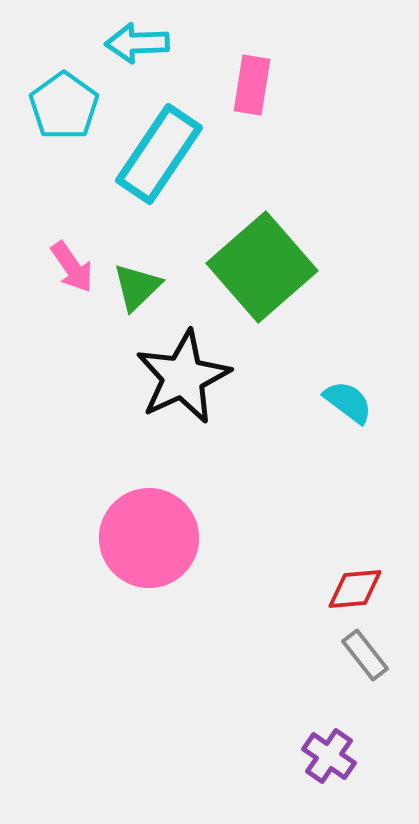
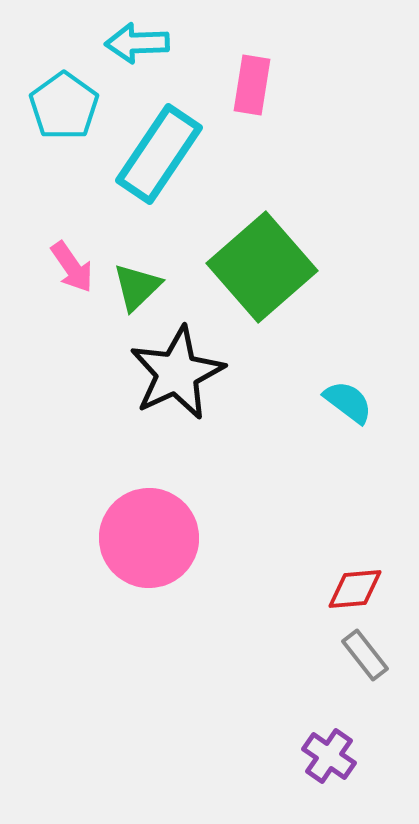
black star: moved 6 px left, 4 px up
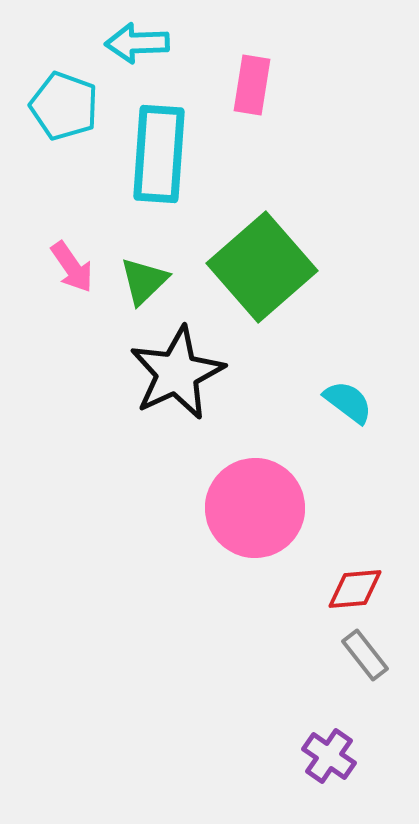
cyan pentagon: rotated 16 degrees counterclockwise
cyan rectangle: rotated 30 degrees counterclockwise
green triangle: moved 7 px right, 6 px up
pink circle: moved 106 px right, 30 px up
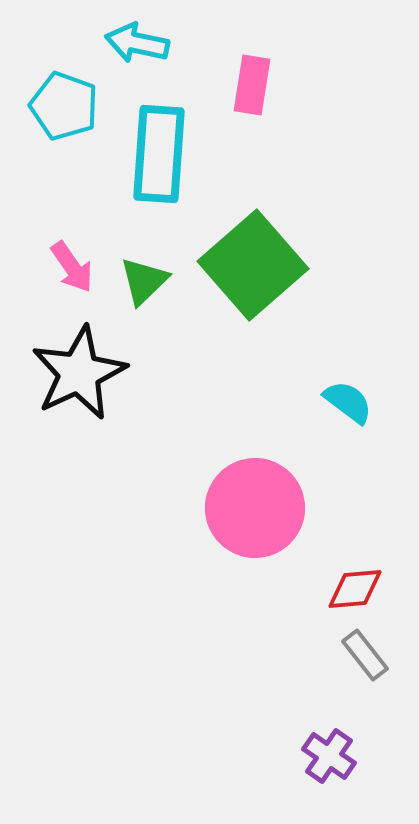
cyan arrow: rotated 14 degrees clockwise
green square: moved 9 px left, 2 px up
black star: moved 98 px left
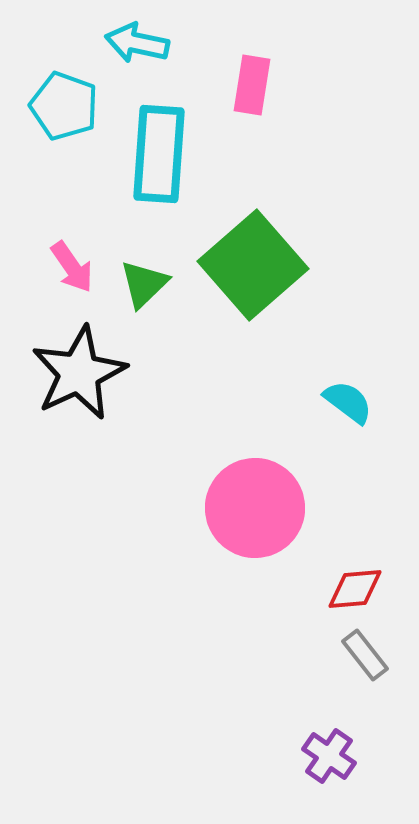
green triangle: moved 3 px down
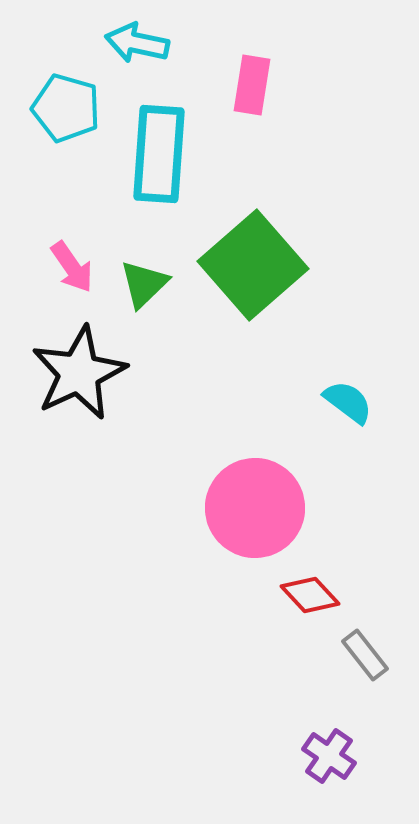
cyan pentagon: moved 2 px right, 2 px down; rotated 4 degrees counterclockwise
red diamond: moved 45 px left, 6 px down; rotated 52 degrees clockwise
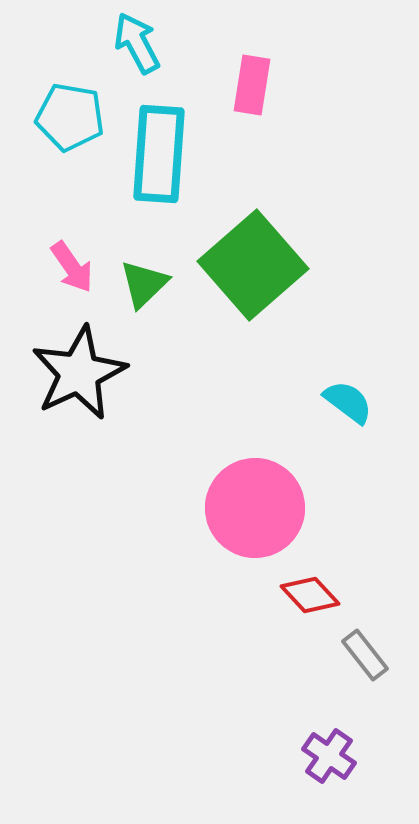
cyan arrow: rotated 50 degrees clockwise
cyan pentagon: moved 4 px right, 9 px down; rotated 6 degrees counterclockwise
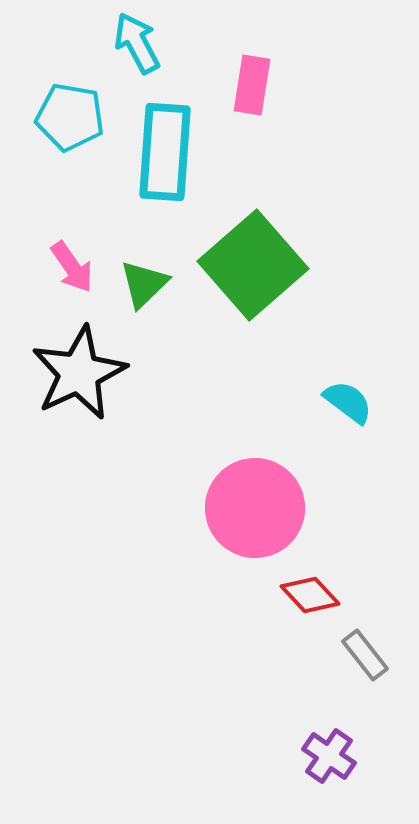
cyan rectangle: moved 6 px right, 2 px up
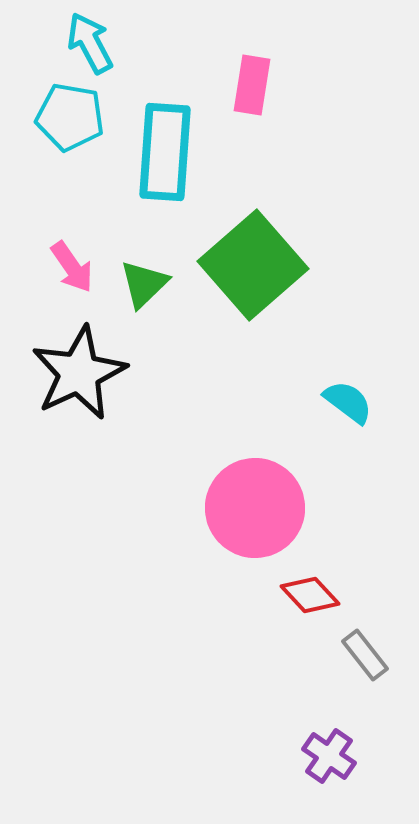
cyan arrow: moved 47 px left
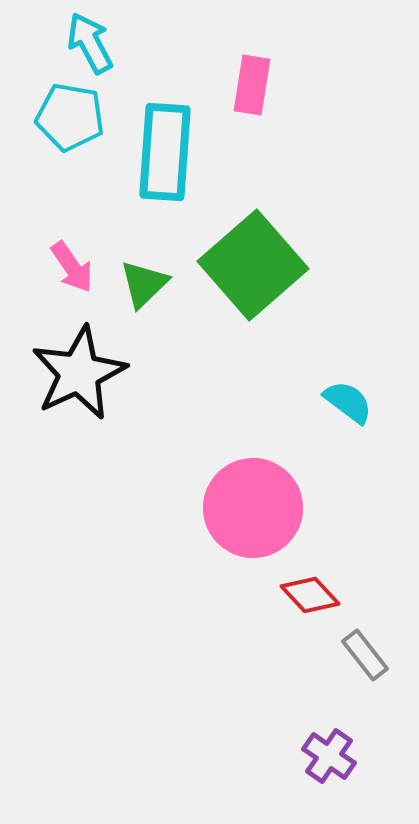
pink circle: moved 2 px left
